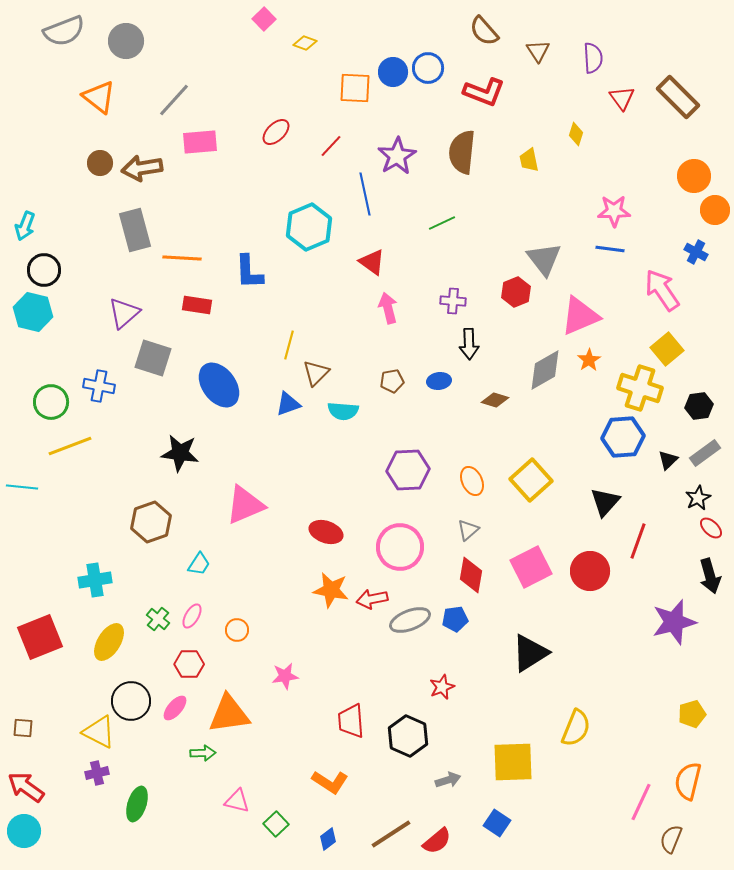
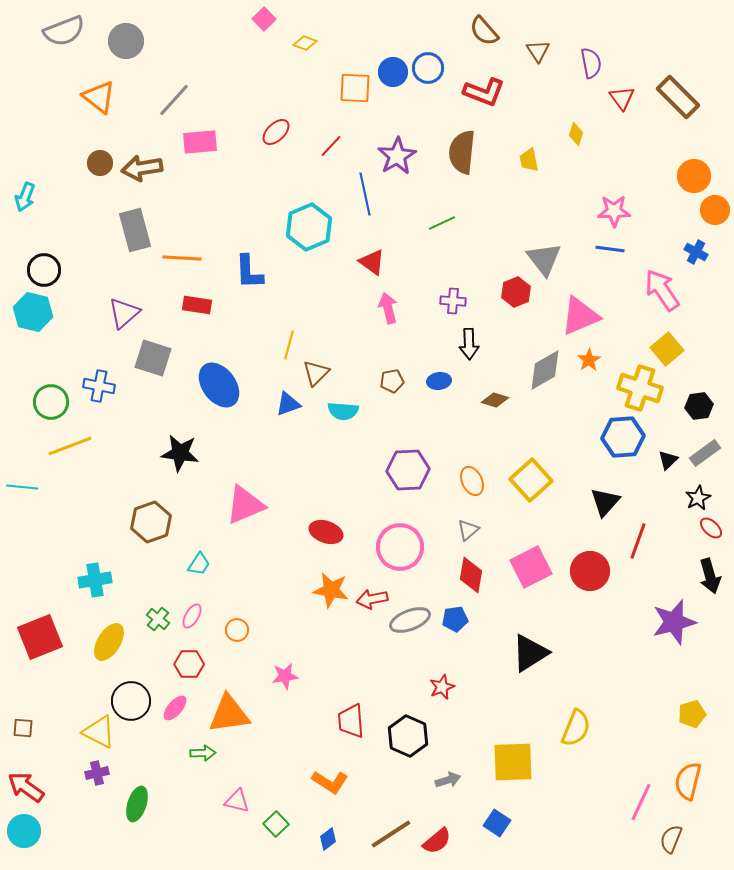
purple semicircle at (593, 58): moved 2 px left, 5 px down; rotated 8 degrees counterclockwise
cyan arrow at (25, 226): moved 29 px up
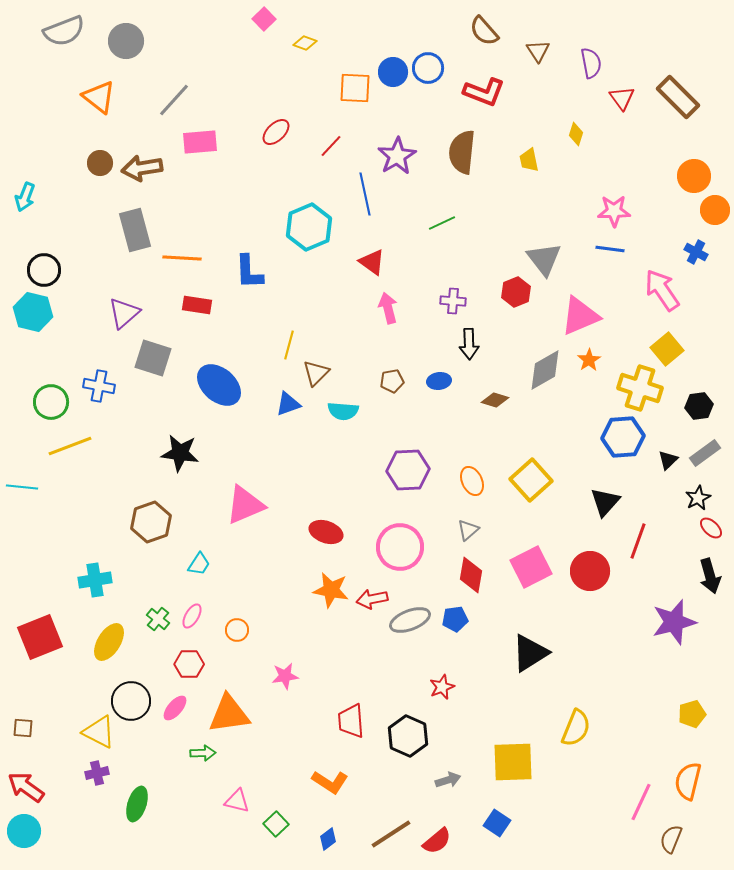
blue ellipse at (219, 385): rotated 12 degrees counterclockwise
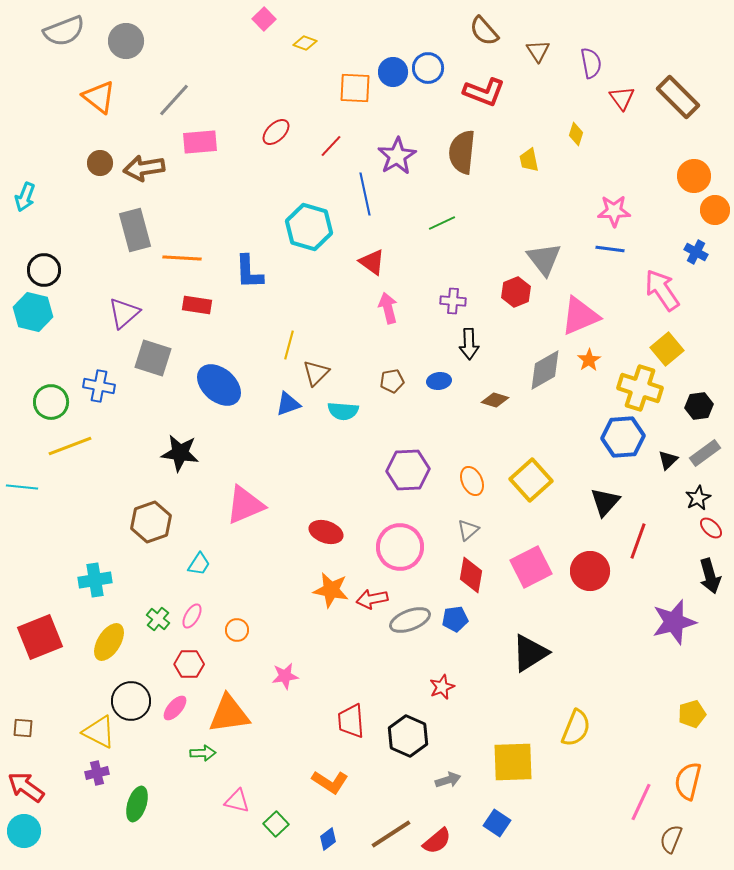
brown arrow at (142, 168): moved 2 px right
cyan hexagon at (309, 227): rotated 21 degrees counterclockwise
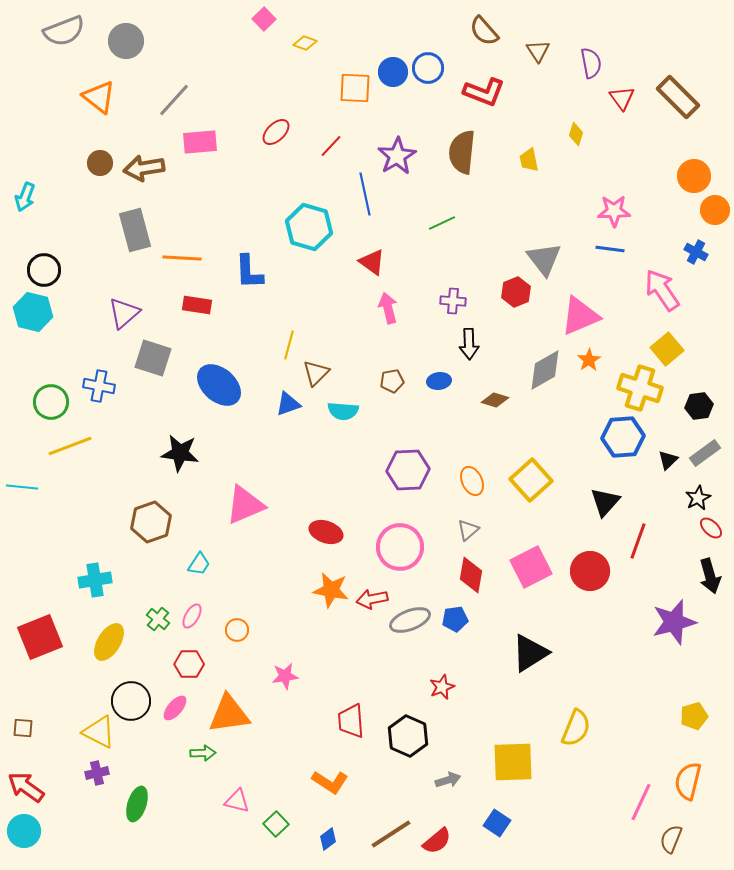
yellow pentagon at (692, 714): moved 2 px right, 2 px down
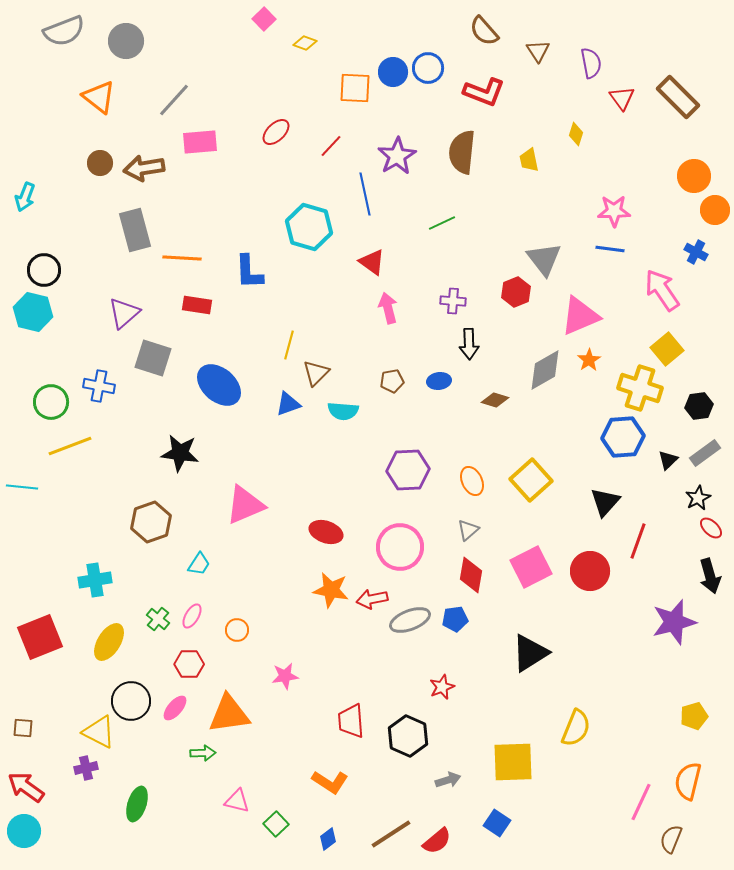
purple cross at (97, 773): moved 11 px left, 5 px up
